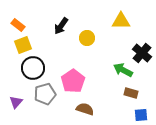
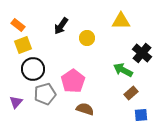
black circle: moved 1 px down
brown rectangle: rotated 56 degrees counterclockwise
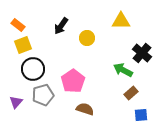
gray pentagon: moved 2 px left, 1 px down
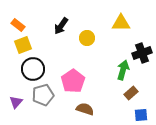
yellow triangle: moved 2 px down
black cross: rotated 30 degrees clockwise
green arrow: rotated 78 degrees clockwise
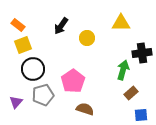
black cross: rotated 12 degrees clockwise
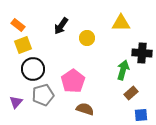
black cross: rotated 12 degrees clockwise
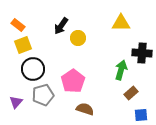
yellow circle: moved 9 px left
green arrow: moved 2 px left
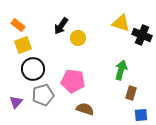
yellow triangle: rotated 18 degrees clockwise
black cross: moved 18 px up; rotated 18 degrees clockwise
pink pentagon: rotated 30 degrees counterclockwise
brown rectangle: rotated 32 degrees counterclockwise
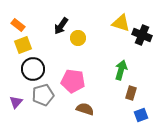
blue square: rotated 16 degrees counterclockwise
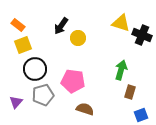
black circle: moved 2 px right
brown rectangle: moved 1 px left, 1 px up
